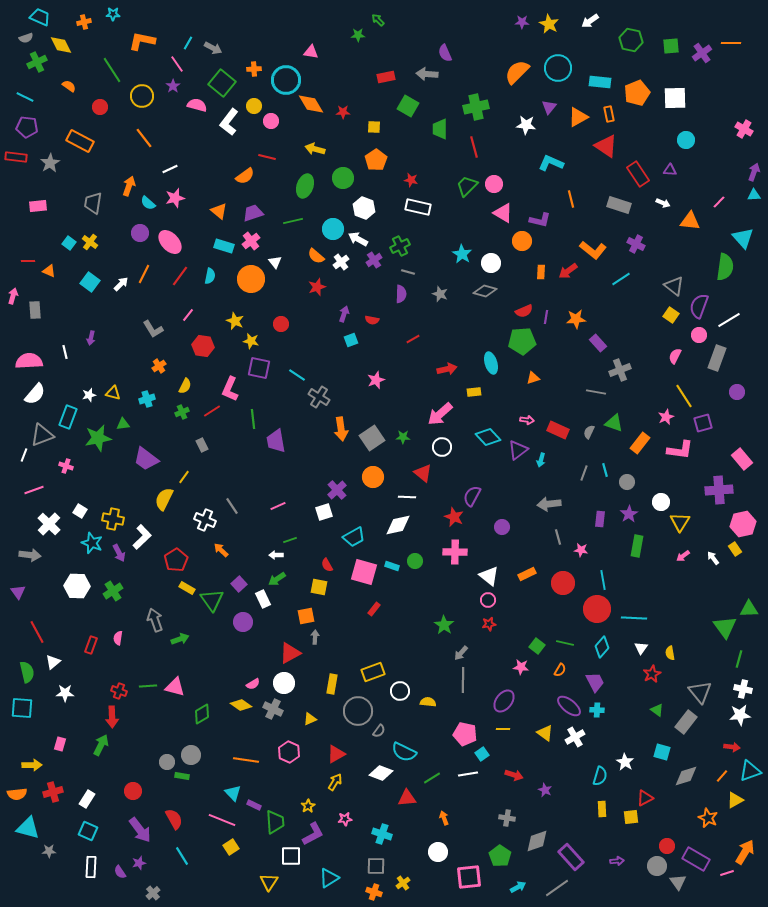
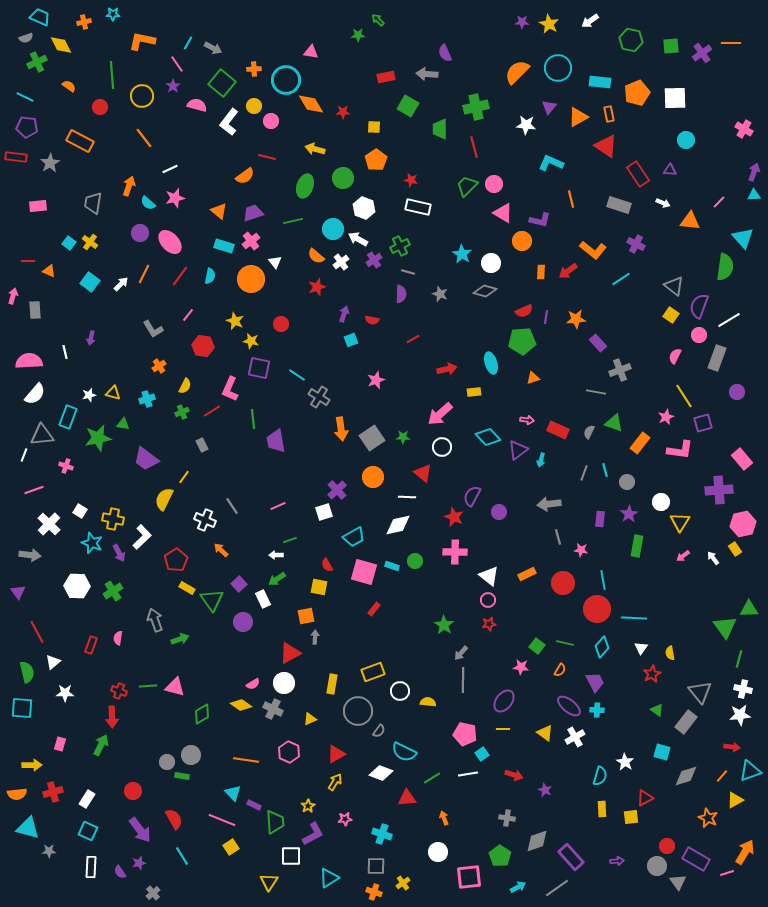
green line at (112, 70): moved 5 px down; rotated 28 degrees clockwise
green triangle at (123, 424): rotated 16 degrees clockwise
gray triangle at (42, 435): rotated 15 degrees clockwise
purple circle at (502, 527): moved 3 px left, 15 px up
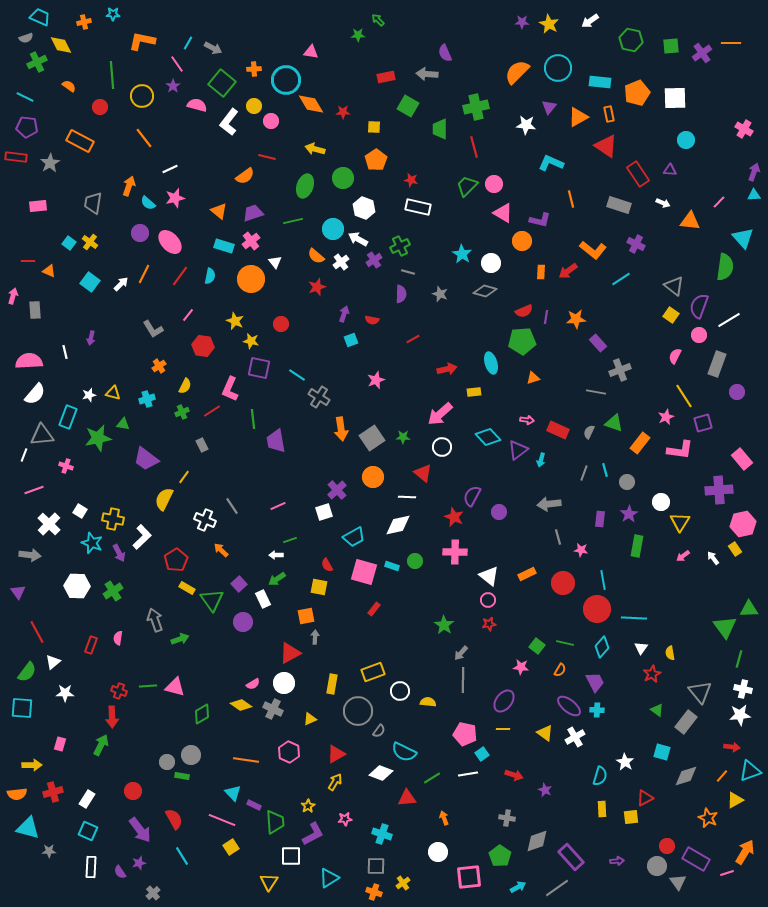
gray rectangle at (717, 358): moved 6 px down
green semicircle at (27, 672): rotated 50 degrees clockwise
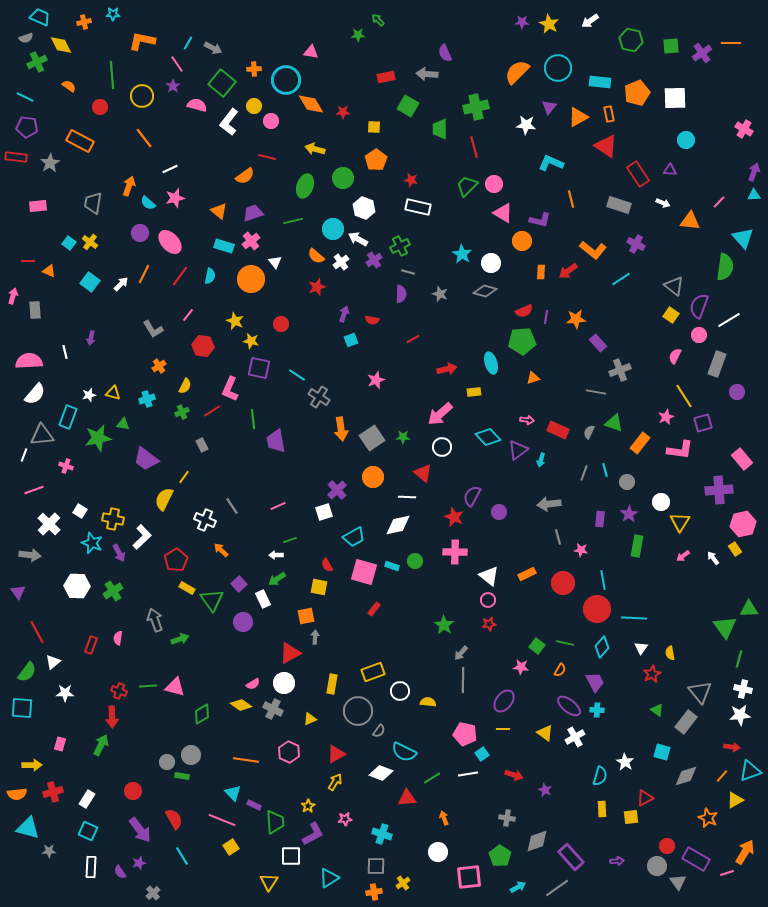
orange cross at (374, 892): rotated 28 degrees counterclockwise
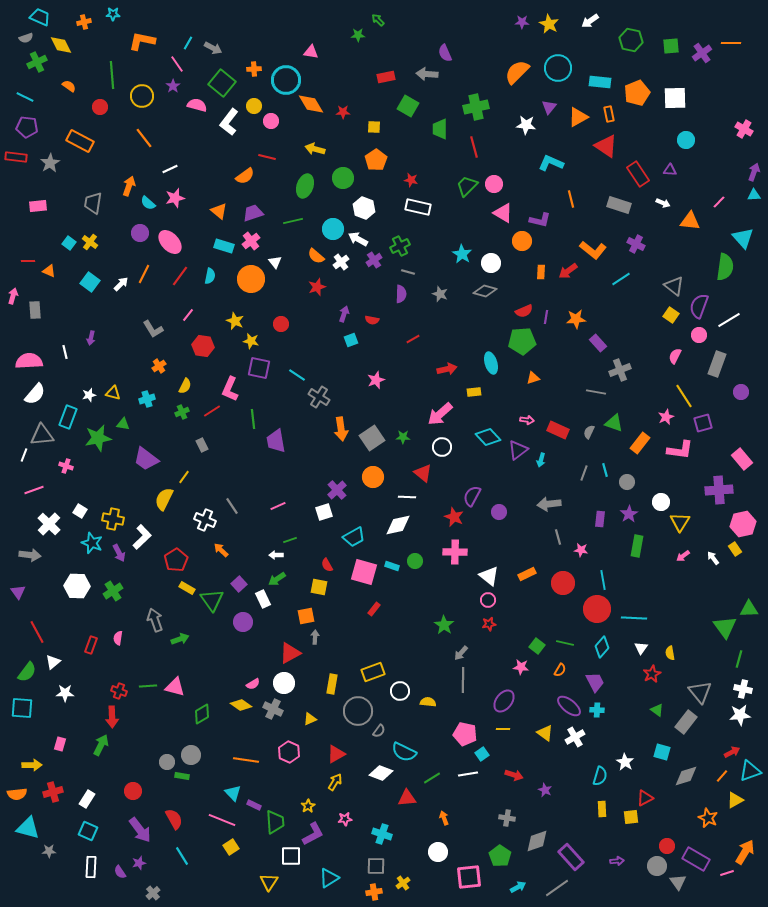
purple circle at (737, 392): moved 4 px right
red arrow at (732, 747): moved 5 px down; rotated 35 degrees counterclockwise
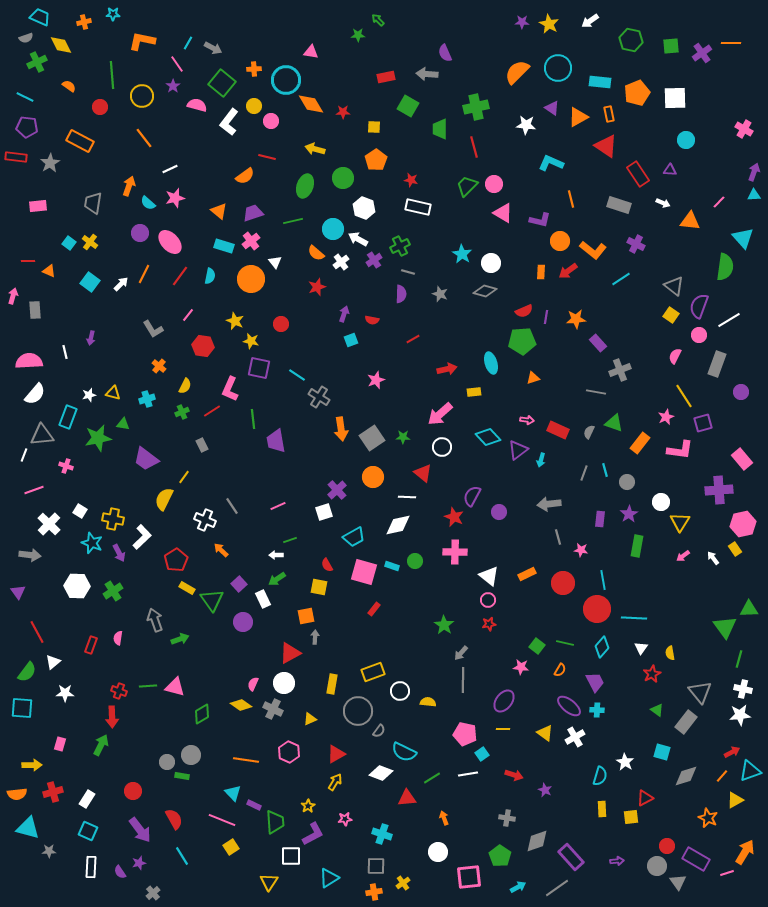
purple triangle at (549, 107): moved 3 px right, 1 px down; rotated 35 degrees counterclockwise
orange circle at (522, 241): moved 38 px right
orange semicircle at (316, 256): moved 3 px up
orange cross at (159, 366): rotated 16 degrees counterclockwise
pink semicircle at (253, 684): rotated 144 degrees clockwise
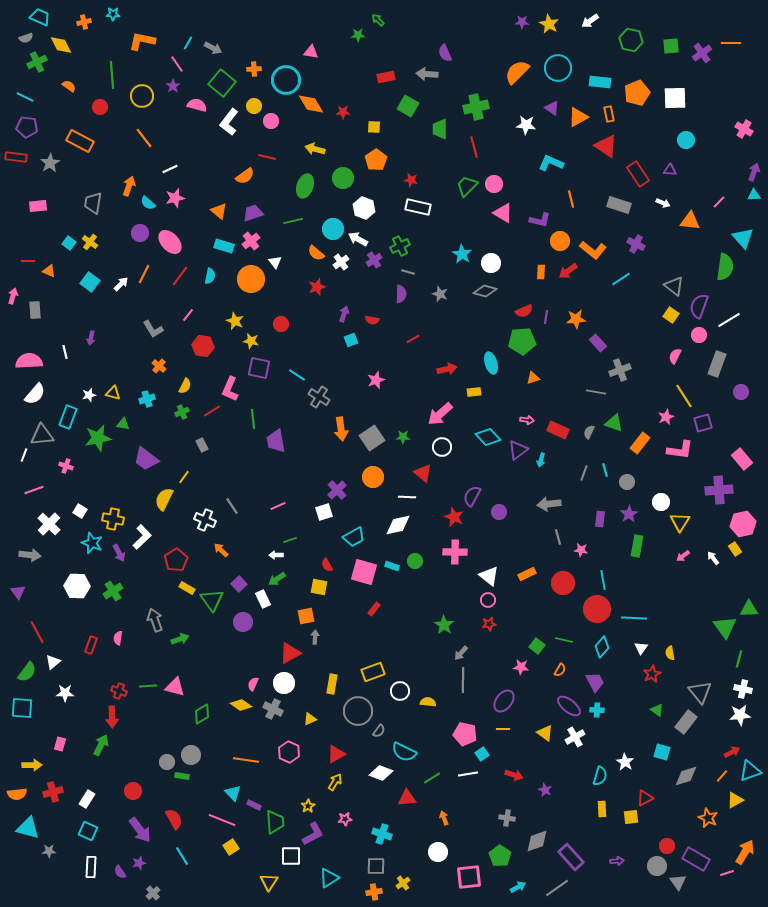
green line at (565, 643): moved 1 px left, 3 px up
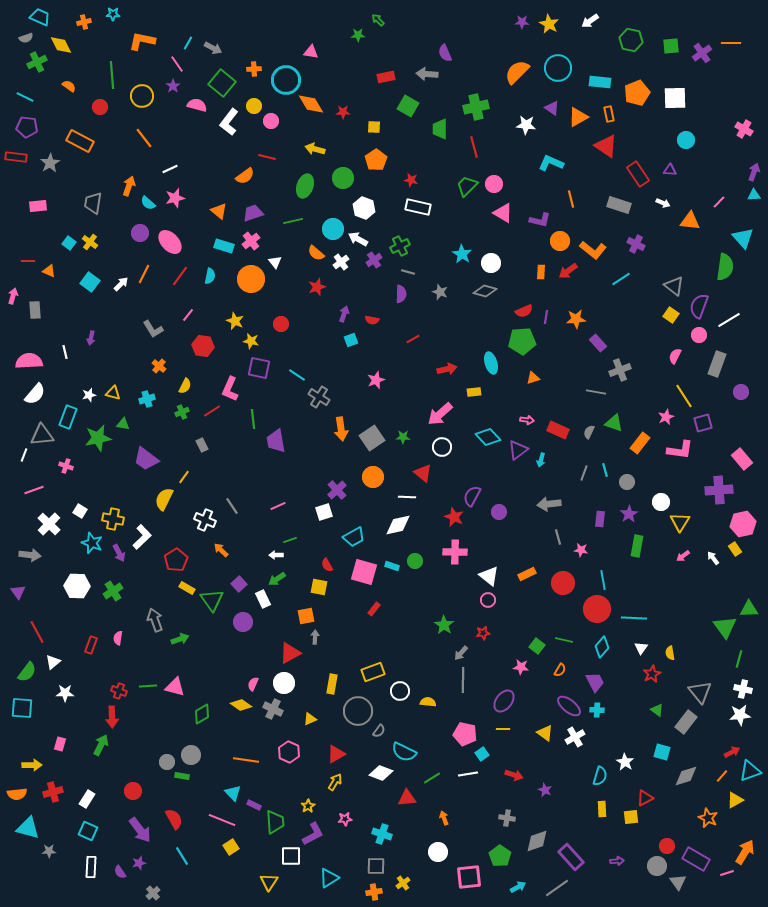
gray star at (440, 294): moved 2 px up
red star at (489, 624): moved 6 px left, 9 px down
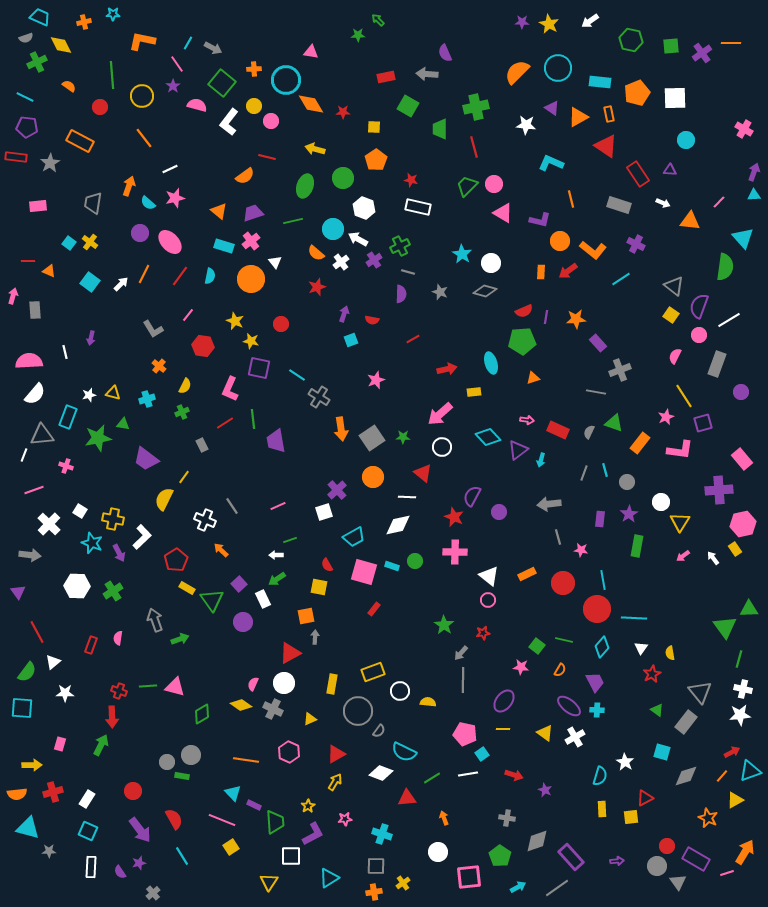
red line at (212, 411): moved 13 px right, 12 px down
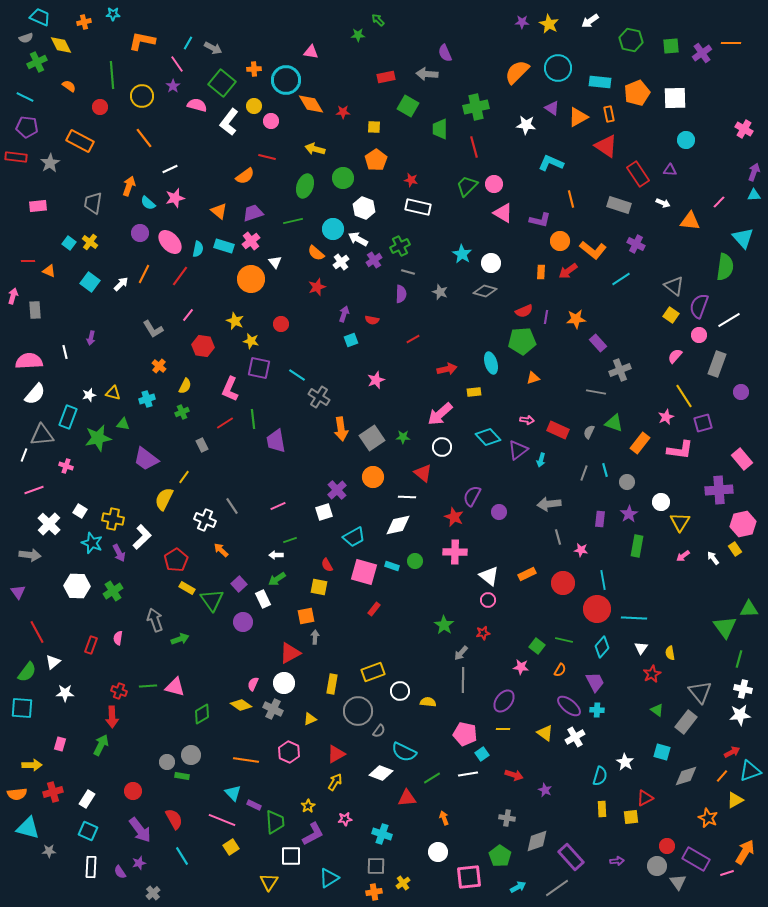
cyan semicircle at (210, 276): moved 12 px left, 27 px up
pink semicircle at (675, 356): rotated 14 degrees clockwise
